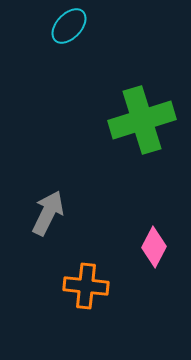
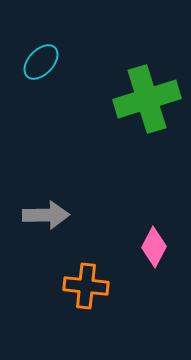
cyan ellipse: moved 28 px left, 36 px down
green cross: moved 5 px right, 21 px up
gray arrow: moved 2 px left, 2 px down; rotated 63 degrees clockwise
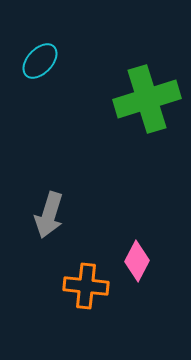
cyan ellipse: moved 1 px left, 1 px up
gray arrow: moved 3 px right; rotated 108 degrees clockwise
pink diamond: moved 17 px left, 14 px down
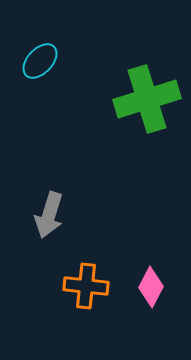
pink diamond: moved 14 px right, 26 px down
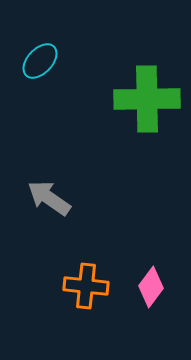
green cross: rotated 16 degrees clockwise
gray arrow: moved 17 px up; rotated 108 degrees clockwise
pink diamond: rotated 9 degrees clockwise
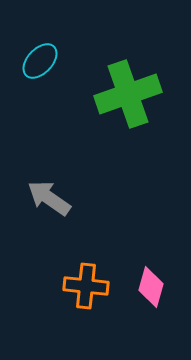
green cross: moved 19 px left, 5 px up; rotated 18 degrees counterclockwise
pink diamond: rotated 21 degrees counterclockwise
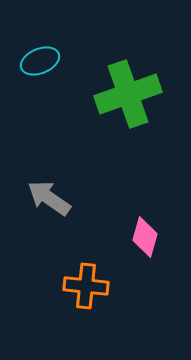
cyan ellipse: rotated 24 degrees clockwise
pink diamond: moved 6 px left, 50 px up
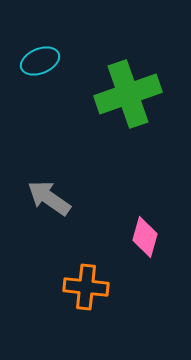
orange cross: moved 1 px down
